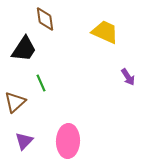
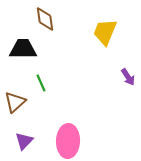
yellow trapezoid: rotated 92 degrees counterclockwise
black trapezoid: moved 1 px left; rotated 124 degrees counterclockwise
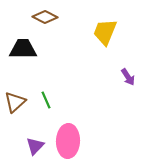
brown diamond: moved 2 px up; rotated 55 degrees counterclockwise
green line: moved 5 px right, 17 px down
purple triangle: moved 11 px right, 5 px down
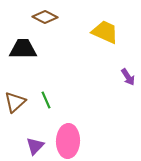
yellow trapezoid: rotated 92 degrees clockwise
